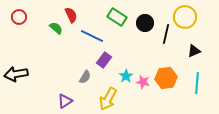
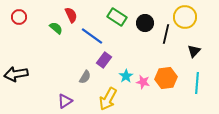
blue line: rotated 10 degrees clockwise
black triangle: rotated 24 degrees counterclockwise
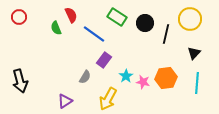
yellow circle: moved 5 px right, 2 px down
green semicircle: rotated 152 degrees counterclockwise
blue line: moved 2 px right, 2 px up
black triangle: moved 2 px down
black arrow: moved 4 px right, 7 px down; rotated 95 degrees counterclockwise
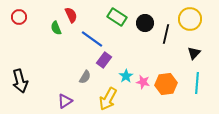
blue line: moved 2 px left, 5 px down
orange hexagon: moved 6 px down
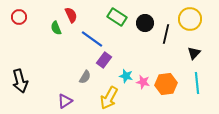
cyan star: rotated 24 degrees counterclockwise
cyan line: rotated 10 degrees counterclockwise
yellow arrow: moved 1 px right, 1 px up
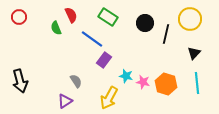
green rectangle: moved 9 px left
gray semicircle: moved 9 px left, 4 px down; rotated 64 degrees counterclockwise
orange hexagon: rotated 25 degrees clockwise
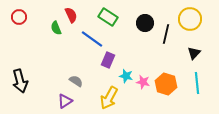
purple rectangle: moved 4 px right; rotated 14 degrees counterclockwise
gray semicircle: rotated 24 degrees counterclockwise
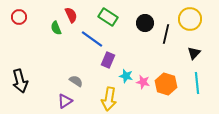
yellow arrow: moved 1 px down; rotated 20 degrees counterclockwise
